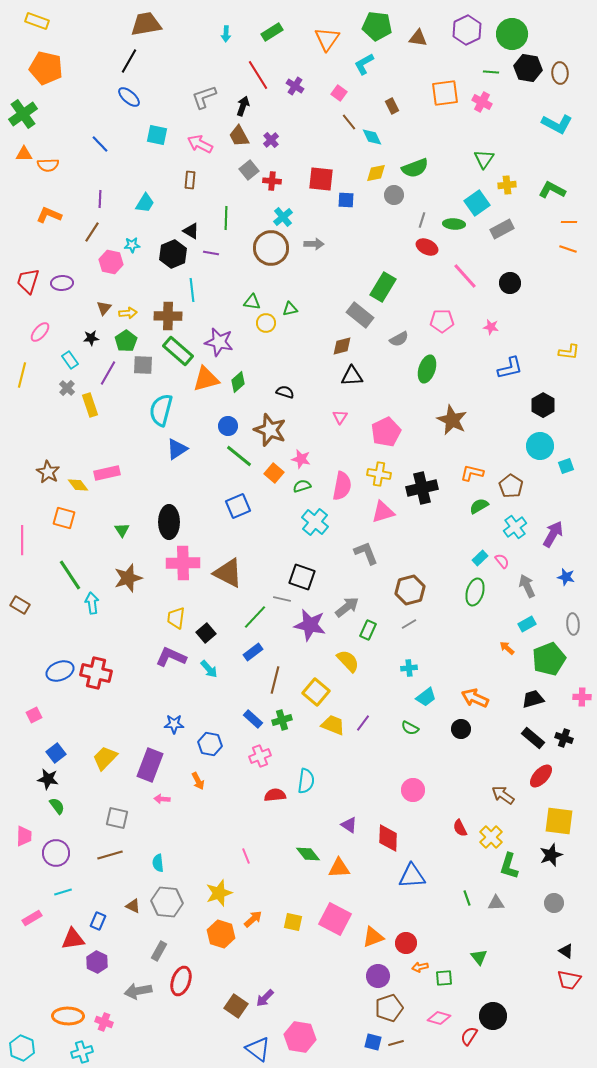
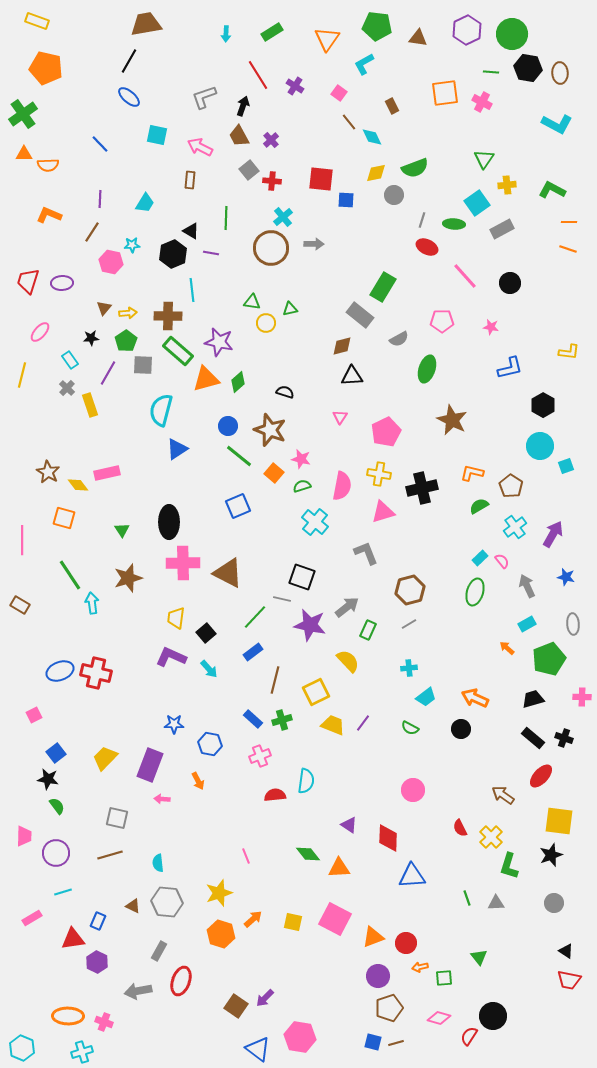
pink arrow at (200, 144): moved 3 px down
yellow square at (316, 692): rotated 24 degrees clockwise
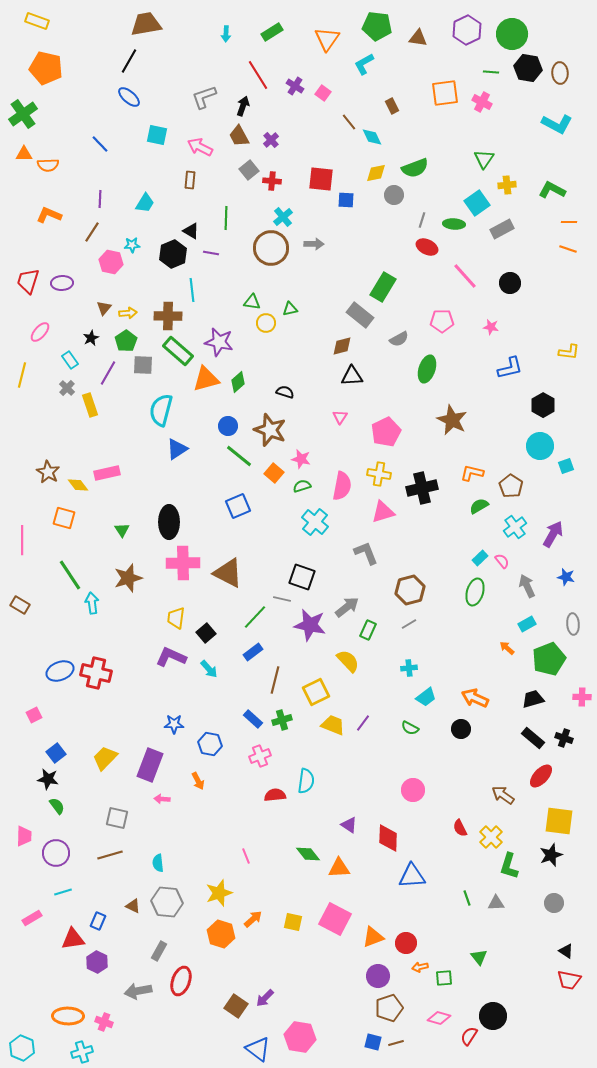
pink square at (339, 93): moved 16 px left
black star at (91, 338): rotated 21 degrees counterclockwise
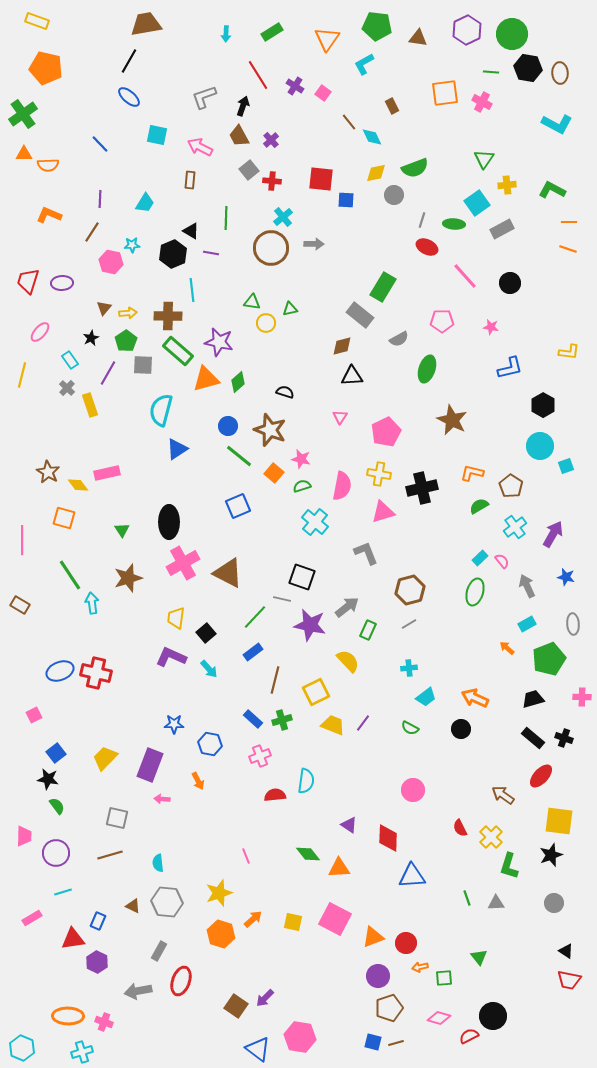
pink cross at (183, 563): rotated 28 degrees counterclockwise
red semicircle at (469, 1036): rotated 30 degrees clockwise
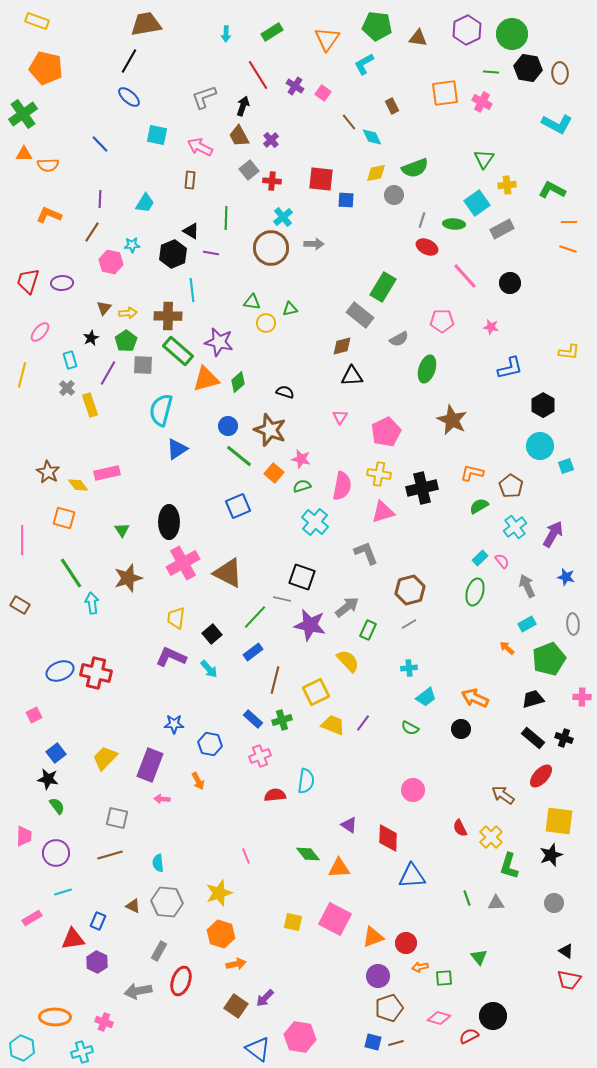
cyan rectangle at (70, 360): rotated 18 degrees clockwise
green line at (70, 575): moved 1 px right, 2 px up
black square at (206, 633): moved 6 px right, 1 px down
orange arrow at (253, 919): moved 17 px left, 45 px down; rotated 30 degrees clockwise
orange ellipse at (68, 1016): moved 13 px left, 1 px down
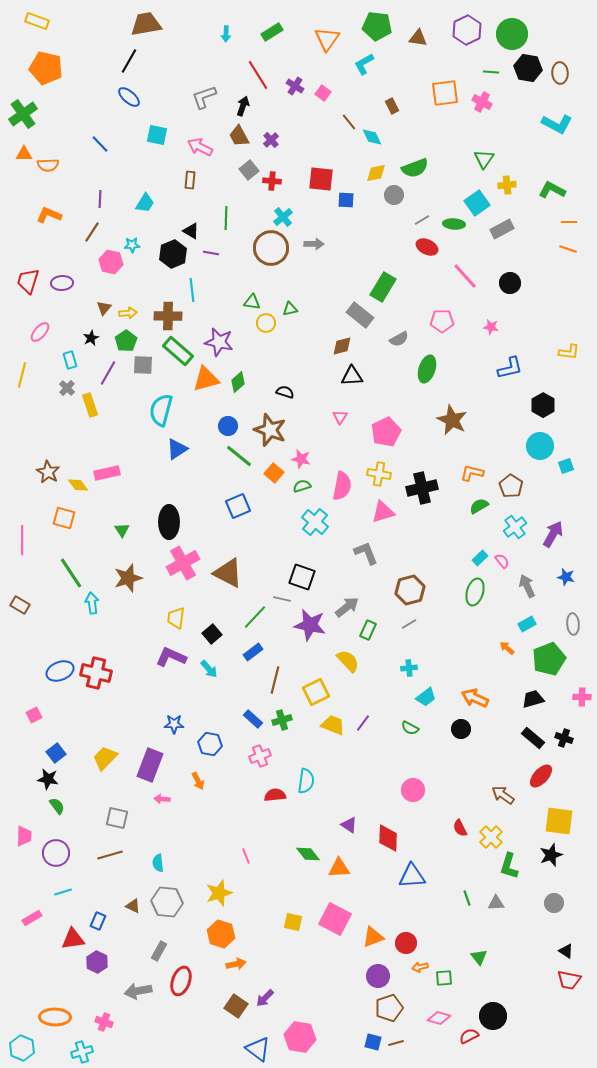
gray line at (422, 220): rotated 42 degrees clockwise
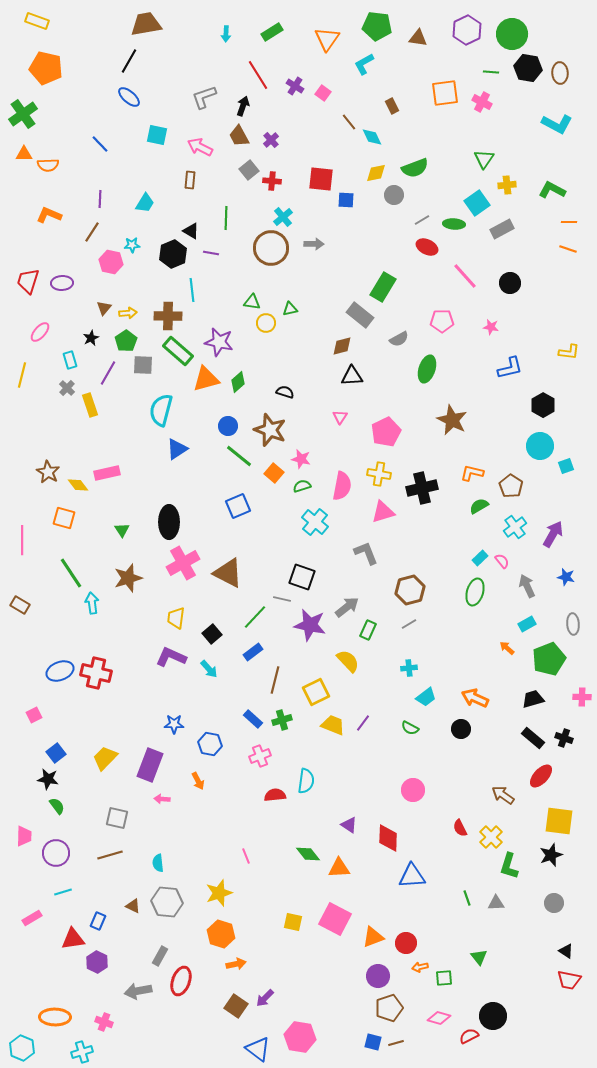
gray rectangle at (159, 951): moved 1 px right, 5 px down
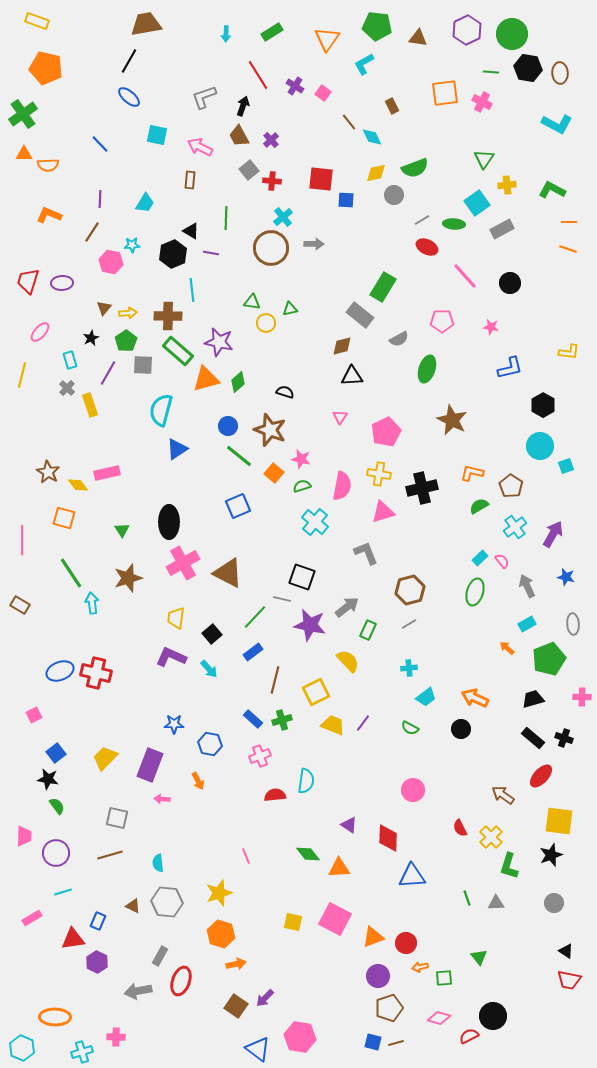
pink cross at (104, 1022): moved 12 px right, 15 px down; rotated 18 degrees counterclockwise
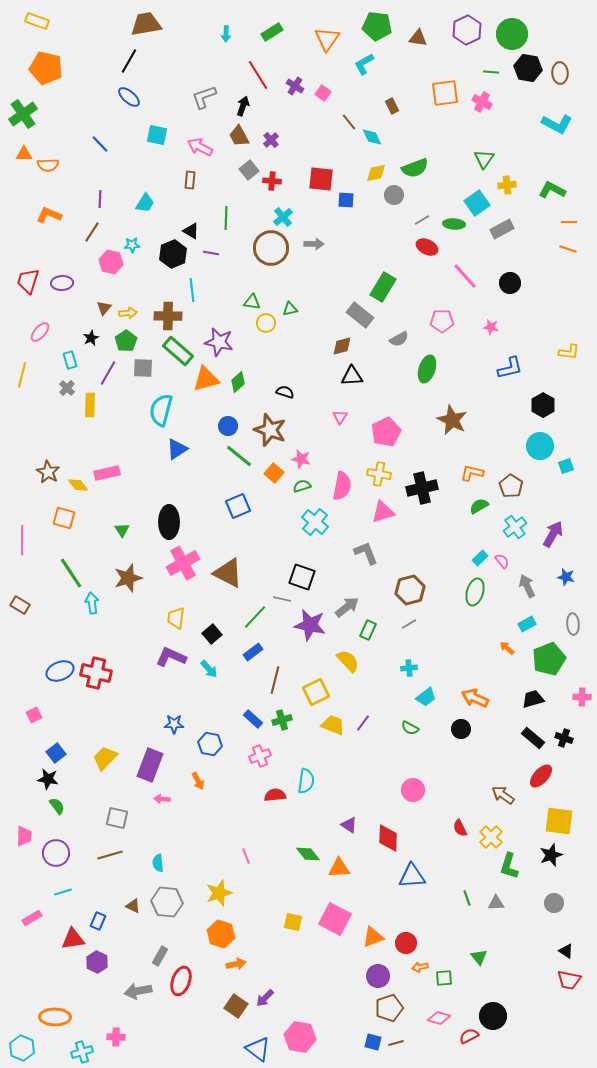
gray square at (143, 365): moved 3 px down
yellow rectangle at (90, 405): rotated 20 degrees clockwise
